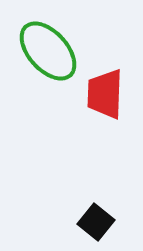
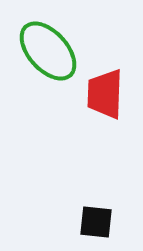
black square: rotated 33 degrees counterclockwise
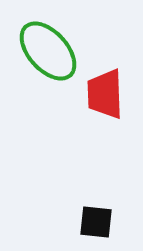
red trapezoid: rotated 4 degrees counterclockwise
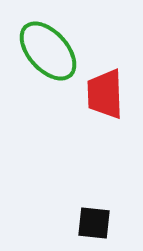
black square: moved 2 px left, 1 px down
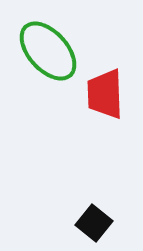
black square: rotated 33 degrees clockwise
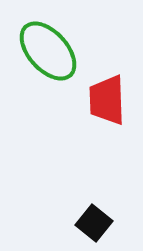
red trapezoid: moved 2 px right, 6 px down
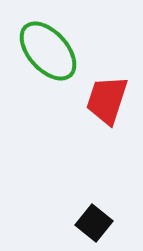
red trapezoid: rotated 20 degrees clockwise
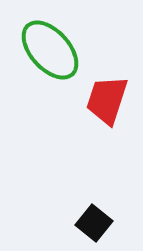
green ellipse: moved 2 px right, 1 px up
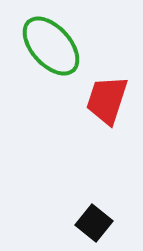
green ellipse: moved 1 px right, 4 px up
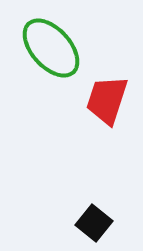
green ellipse: moved 2 px down
